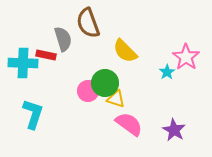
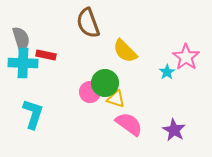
gray semicircle: moved 42 px left
pink circle: moved 2 px right, 1 px down
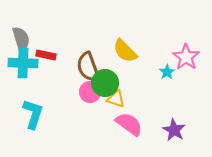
brown semicircle: moved 44 px down
